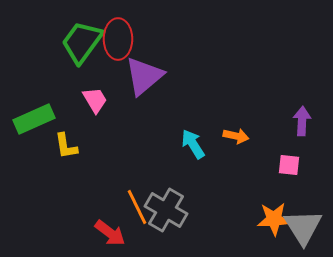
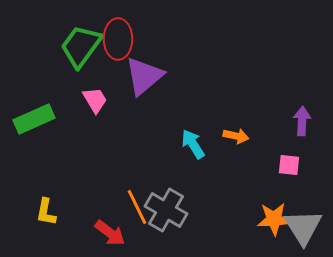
green trapezoid: moved 1 px left, 4 px down
yellow L-shape: moved 20 px left, 66 px down; rotated 20 degrees clockwise
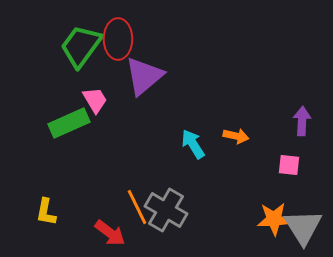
green rectangle: moved 35 px right, 4 px down
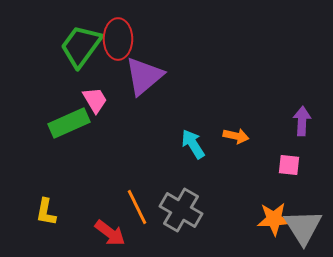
gray cross: moved 15 px right
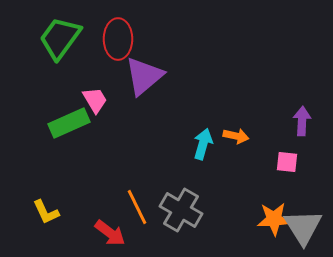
green trapezoid: moved 21 px left, 8 px up
cyan arrow: moved 10 px right; rotated 48 degrees clockwise
pink square: moved 2 px left, 3 px up
yellow L-shape: rotated 36 degrees counterclockwise
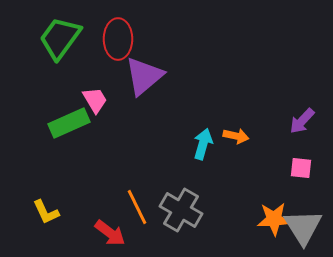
purple arrow: rotated 140 degrees counterclockwise
pink square: moved 14 px right, 6 px down
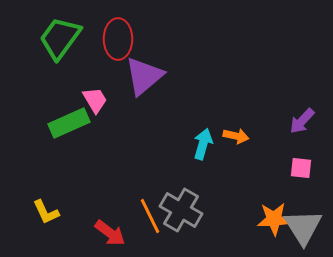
orange line: moved 13 px right, 9 px down
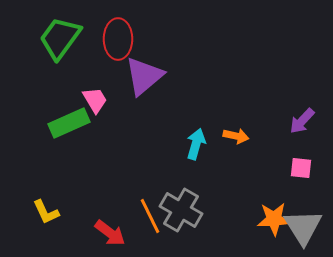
cyan arrow: moved 7 px left
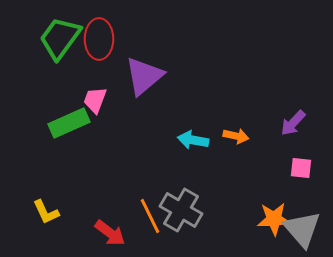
red ellipse: moved 19 px left
pink trapezoid: rotated 128 degrees counterclockwise
purple arrow: moved 9 px left, 2 px down
cyan arrow: moved 3 px left, 4 px up; rotated 96 degrees counterclockwise
gray triangle: moved 1 px left, 2 px down; rotated 9 degrees counterclockwise
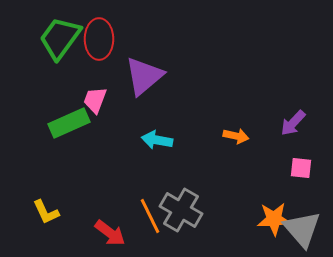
cyan arrow: moved 36 px left
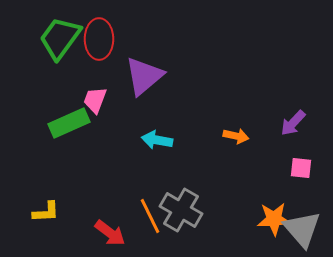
yellow L-shape: rotated 68 degrees counterclockwise
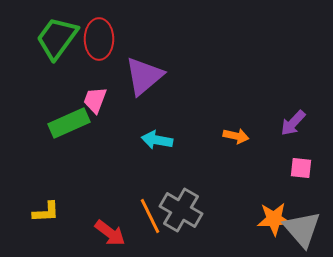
green trapezoid: moved 3 px left
